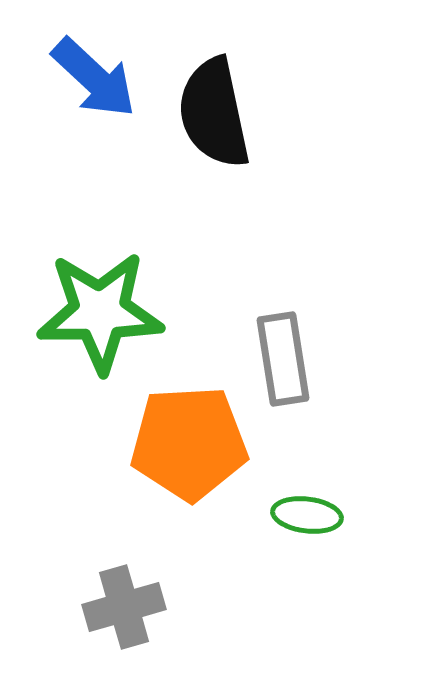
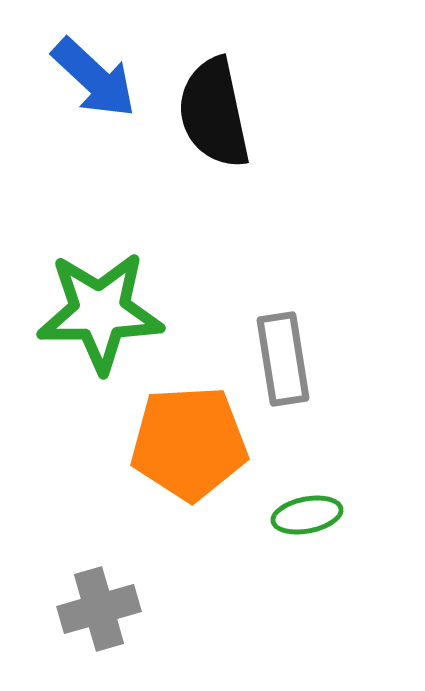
green ellipse: rotated 18 degrees counterclockwise
gray cross: moved 25 px left, 2 px down
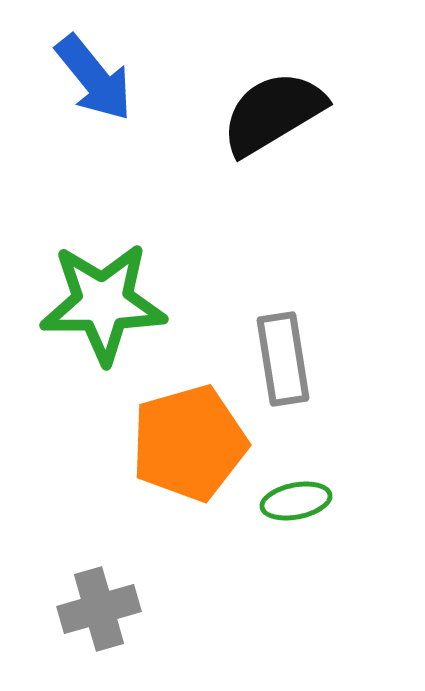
blue arrow: rotated 8 degrees clockwise
black semicircle: moved 59 px right; rotated 71 degrees clockwise
green star: moved 3 px right, 9 px up
orange pentagon: rotated 13 degrees counterclockwise
green ellipse: moved 11 px left, 14 px up
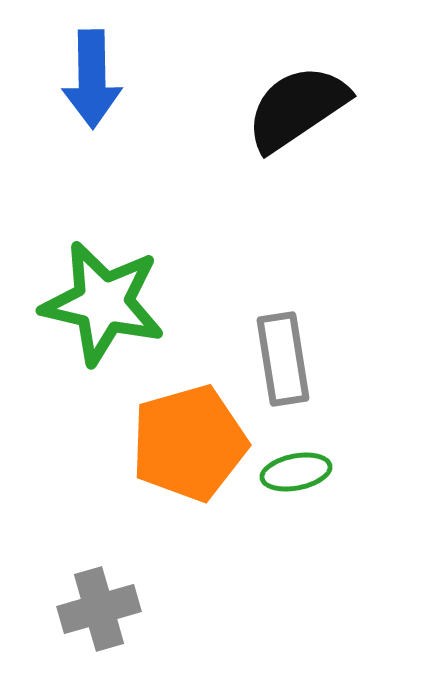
blue arrow: moved 2 px left, 1 px down; rotated 38 degrees clockwise
black semicircle: moved 24 px right, 5 px up; rotated 3 degrees counterclockwise
green star: rotated 14 degrees clockwise
green ellipse: moved 29 px up
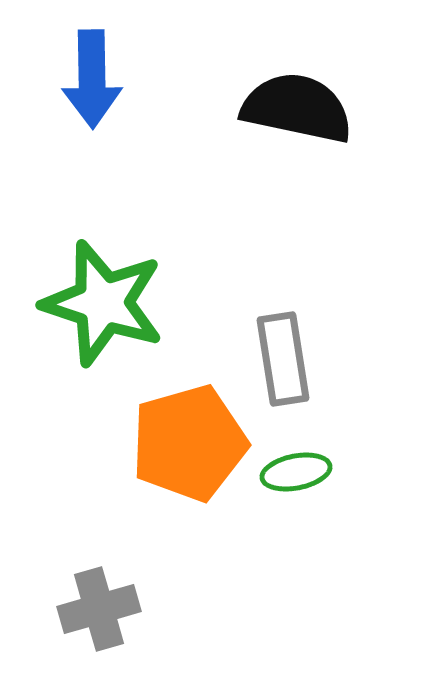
black semicircle: rotated 46 degrees clockwise
green star: rotated 5 degrees clockwise
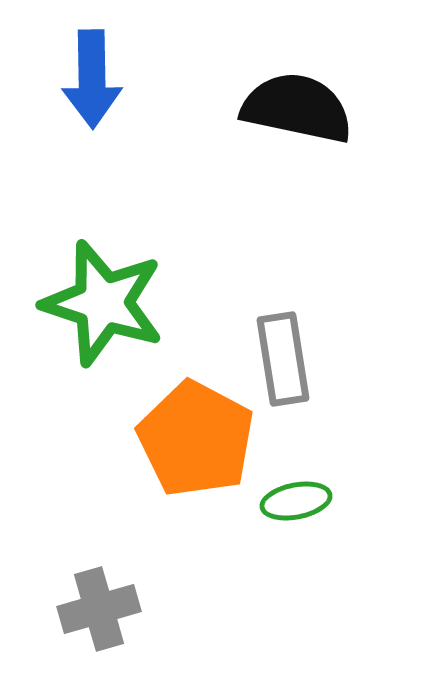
orange pentagon: moved 7 px right, 4 px up; rotated 28 degrees counterclockwise
green ellipse: moved 29 px down
